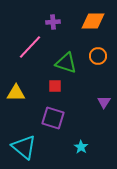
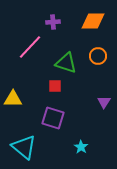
yellow triangle: moved 3 px left, 6 px down
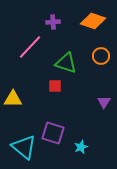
orange diamond: rotated 20 degrees clockwise
orange circle: moved 3 px right
purple square: moved 15 px down
cyan star: rotated 16 degrees clockwise
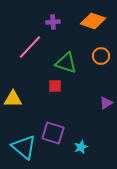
purple triangle: moved 2 px right, 1 px down; rotated 24 degrees clockwise
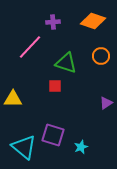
purple square: moved 2 px down
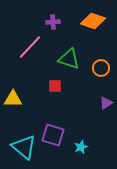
orange circle: moved 12 px down
green triangle: moved 3 px right, 4 px up
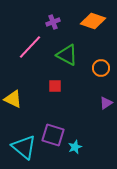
purple cross: rotated 16 degrees counterclockwise
green triangle: moved 2 px left, 4 px up; rotated 10 degrees clockwise
yellow triangle: rotated 24 degrees clockwise
cyan star: moved 6 px left
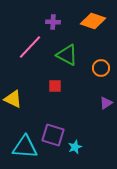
purple cross: rotated 24 degrees clockwise
cyan triangle: moved 1 px right; rotated 36 degrees counterclockwise
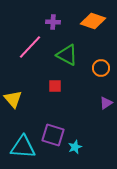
yellow triangle: rotated 24 degrees clockwise
cyan triangle: moved 2 px left
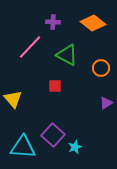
orange diamond: moved 2 px down; rotated 20 degrees clockwise
purple square: rotated 25 degrees clockwise
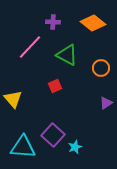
red square: rotated 24 degrees counterclockwise
